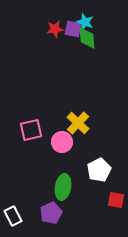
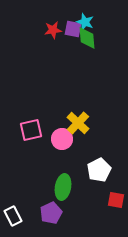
red star: moved 2 px left, 1 px down
pink circle: moved 3 px up
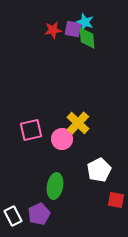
green ellipse: moved 8 px left, 1 px up
purple pentagon: moved 12 px left, 1 px down
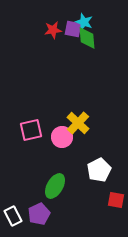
cyan star: moved 1 px left
pink circle: moved 2 px up
green ellipse: rotated 20 degrees clockwise
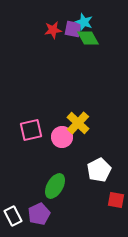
green diamond: moved 1 px right; rotated 25 degrees counterclockwise
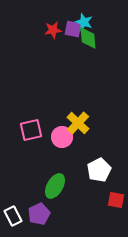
green diamond: rotated 25 degrees clockwise
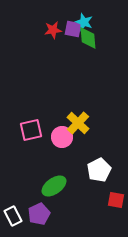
green ellipse: moved 1 px left; rotated 25 degrees clockwise
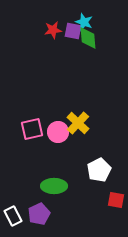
purple square: moved 2 px down
pink square: moved 1 px right, 1 px up
pink circle: moved 4 px left, 5 px up
green ellipse: rotated 35 degrees clockwise
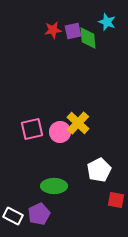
cyan star: moved 23 px right
purple square: rotated 24 degrees counterclockwise
pink circle: moved 2 px right
white rectangle: rotated 36 degrees counterclockwise
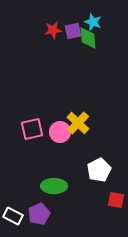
cyan star: moved 14 px left
